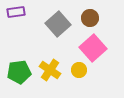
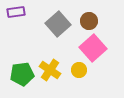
brown circle: moved 1 px left, 3 px down
green pentagon: moved 3 px right, 2 px down
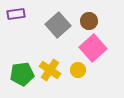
purple rectangle: moved 2 px down
gray square: moved 1 px down
yellow circle: moved 1 px left
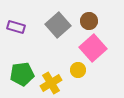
purple rectangle: moved 13 px down; rotated 24 degrees clockwise
yellow cross: moved 1 px right, 13 px down; rotated 25 degrees clockwise
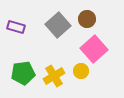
brown circle: moved 2 px left, 2 px up
pink square: moved 1 px right, 1 px down
yellow circle: moved 3 px right, 1 px down
green pentagon: moved 1 px right, 1 px up
yellow cross: moved 3 px right, 7 px up
